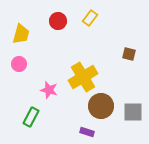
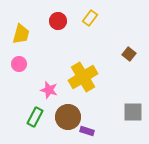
brown square: rotated 24 degrees clockwise
brown circle: moved 33 px left, 11 px down
green rectangle: moved 4 px right
purple rectangle: moved 1 px up
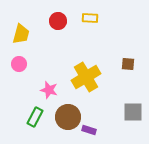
yellow rectangle: rotated 56 degrees clockwise
brown square: moved 1 px left, 10 px down; rotated 32 degrees counterclockwise
yellow cross: moved 3 px right
purple rectangle: moved 2 px right, 1 px up
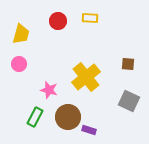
yellow cross: rotated 8 degrees counterclockwise
gray square: moved 4 px left, 11 px up; rotated 25 degrees clockwise
